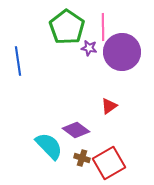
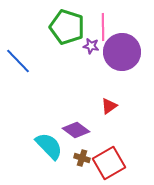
green pentagon: rotated 16 degrees counterclockwise
purple star: moved 2 px right, 2 px up
blue line: rotated 36 degrees counterclockwise
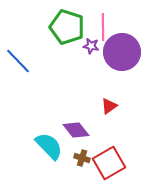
purple diamond: rotated 16 degrees clockwise
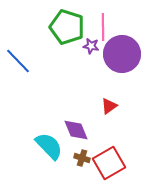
purple circle: moved 2 px down
purple diamond: rotated 16 degrees clockwise
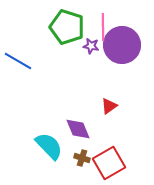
purple circle: moved 9 px up
blue line: rotated 16 degrees counterclockwise
purple diamond: moved 2 px right, 1 px up
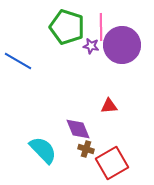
pink line: moved 2 px left
red triangle: rotated 30 degrees clockwise
cyan semicircle: moved 6 px left, 4 px down
brown cross: moved 4 px right, 9 px up
red square: moved 3 px right
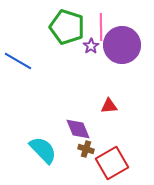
purple star: rotated 28 degrees clockwise
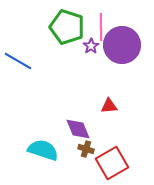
cyan semicircle: rotated 28 degrees counterclockwise
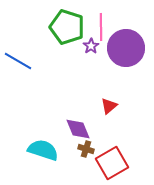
purple circle: moved 4 px right, 3 px down
red triangle: rotated 36 degrees counterclockwise
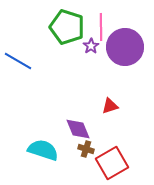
purple circle: moved 1 px left, 1 px up
red triangle: moved 1 px right; rotated 24 degrees clockwise
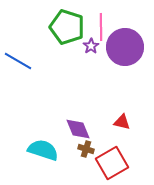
red triangle: moved 12 px right, 16 px down; rotated 30 degrees clockwise
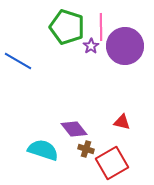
purple circle: moved 1 px up
purple diamond: moved 4 px left; rotated 16 degrees counterclockwise
